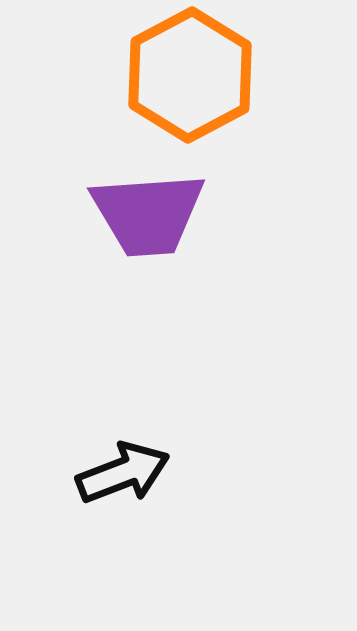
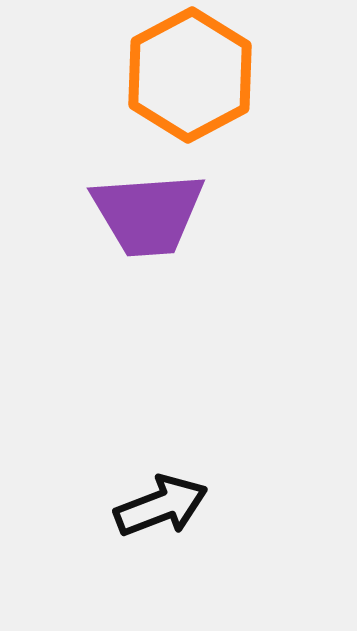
black arrow: moved 38 px right, 33 px down
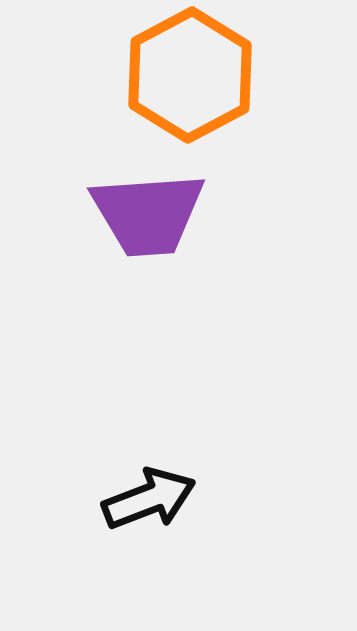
black arrow: moved 12 px left, 7 px up
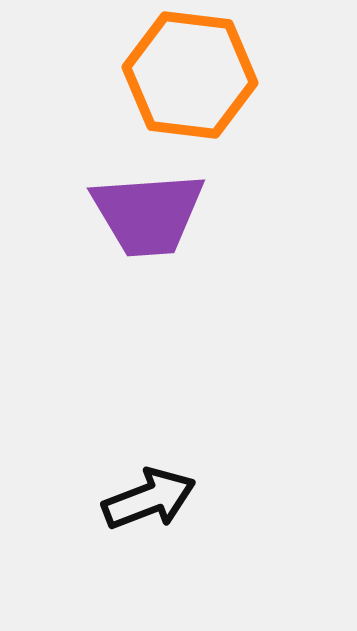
orange hexagon: rotated 25 degrees counterclockwise
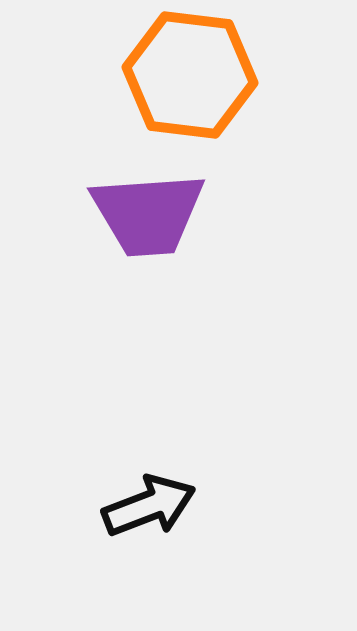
black arrow: moved 7 px down
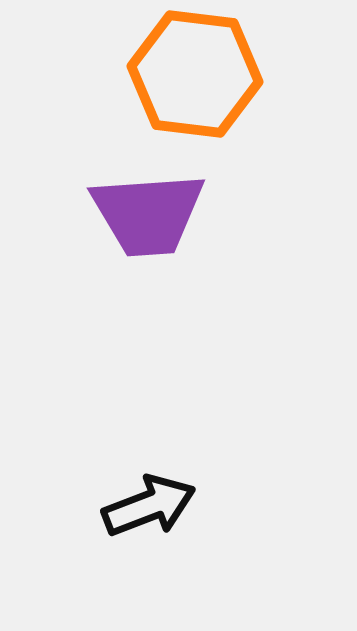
orange hexagon: moved 5 px right, 1 px up
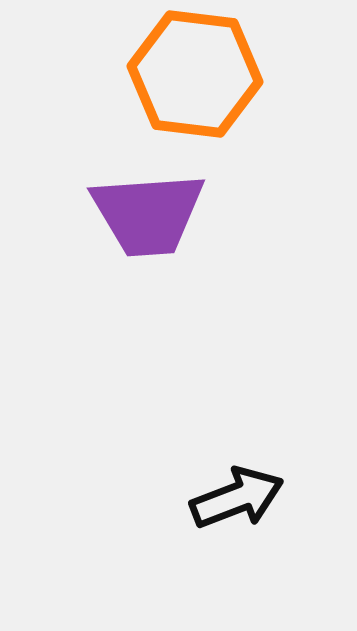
black arrow: moved 88 px right, 8 px up
